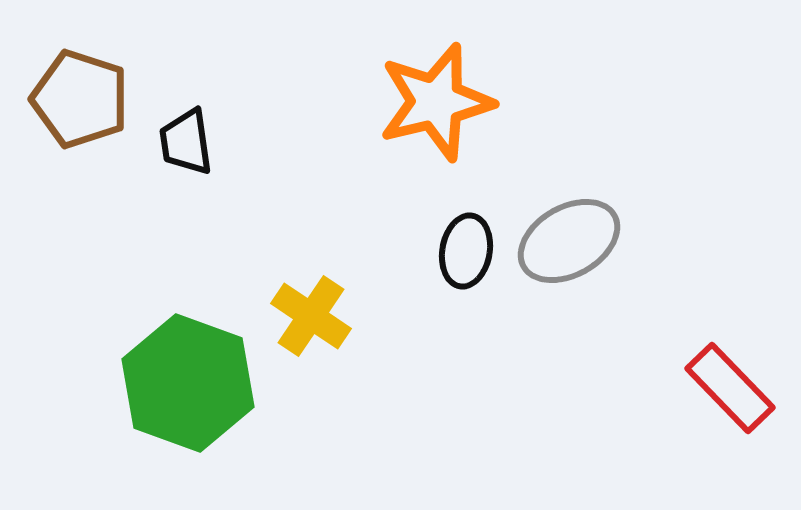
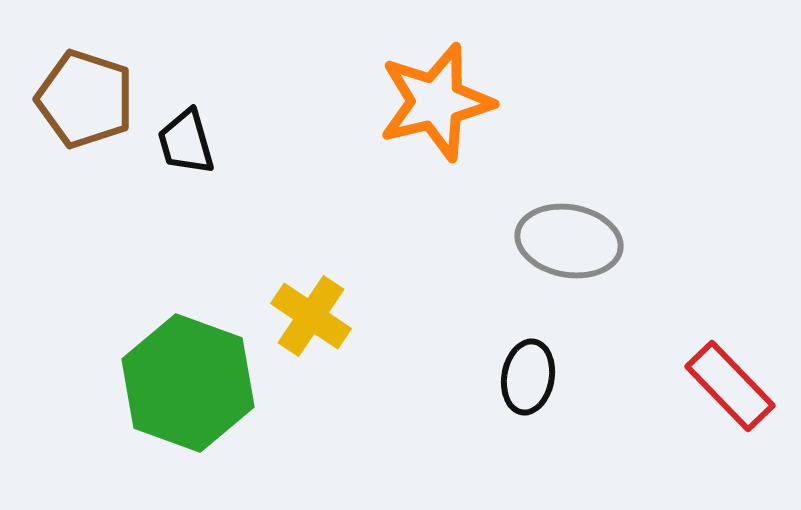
brown pentagon: moved 5 px right
black trapezoid: rotated 8 degrees counterclockwise
gray ellipse: rotated 40 degrees clockwise
black ellipse: moved 62 px right, 126 px down
red rectangle: moved 2 px up
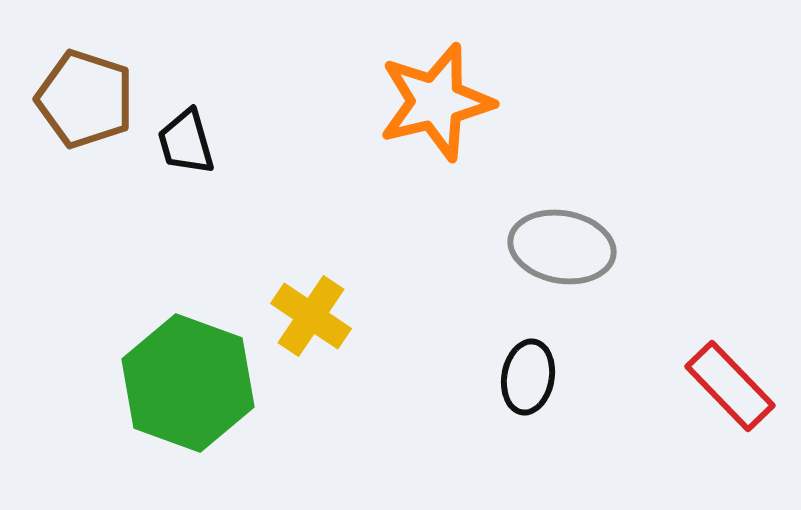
gray ellipse: moved 7 px left, 6 px down
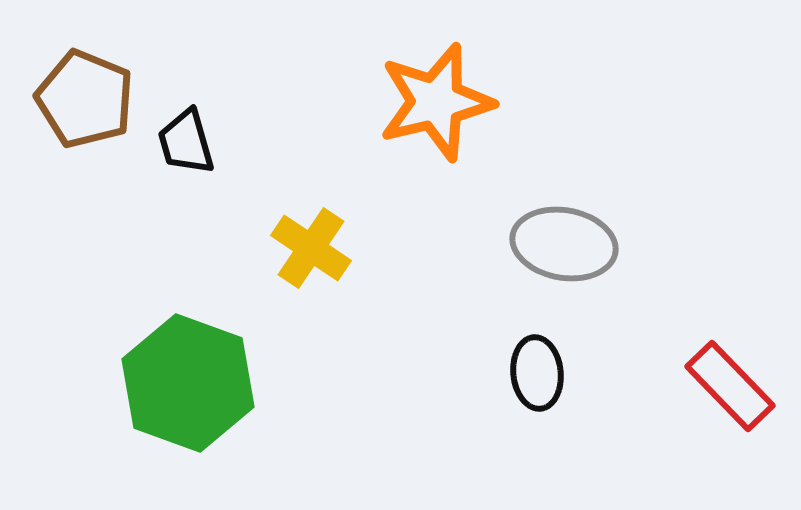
brown pentagon: rotated 4 degrees clockwise
gray ellipse: moved 2 px right, 3 px up
yellow cross: moved 68 px up
black ellipse: moved 9 px right, 4 px up; rotated 16 degrees counterclockwise
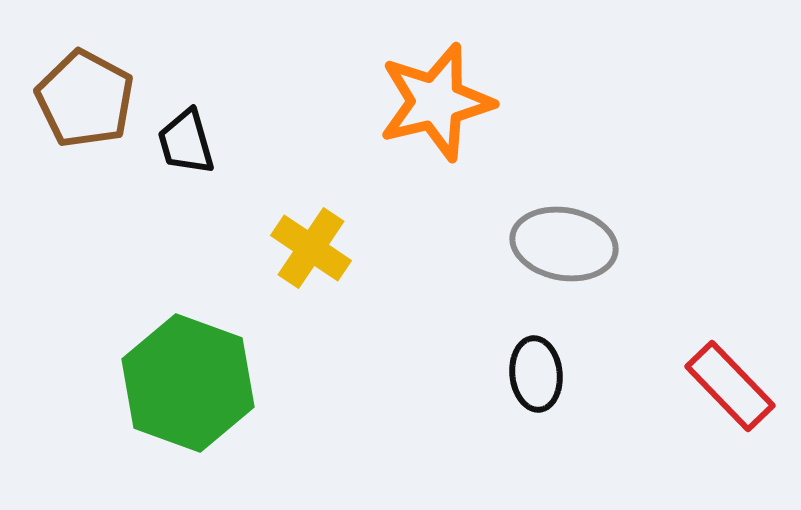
brown pentagon: rotated 6 degrees clockwise
black ellipse: moved 1 px left, 1 px down
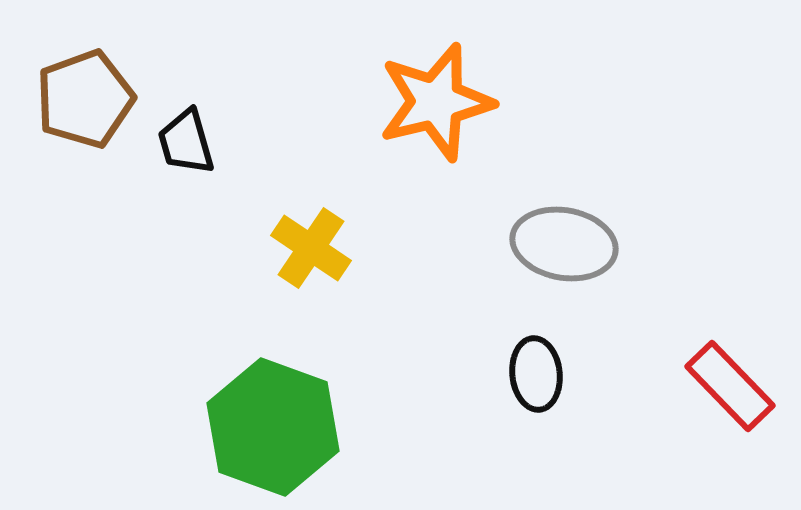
brown pentagon: rotated 24 degrees clockwise
green hexagon: moved 85 px right, 44 px down
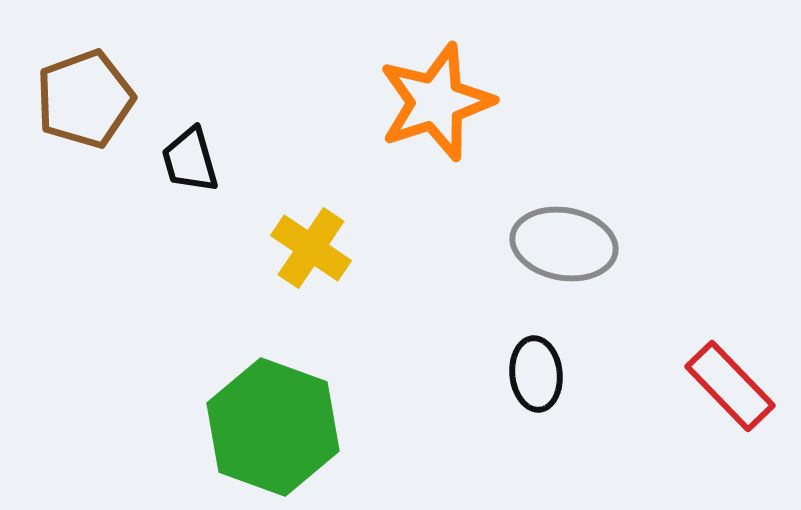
orange star: rotated 4 degrees counterclockwise
black trapezoid: moved 4 px right, 18 px down
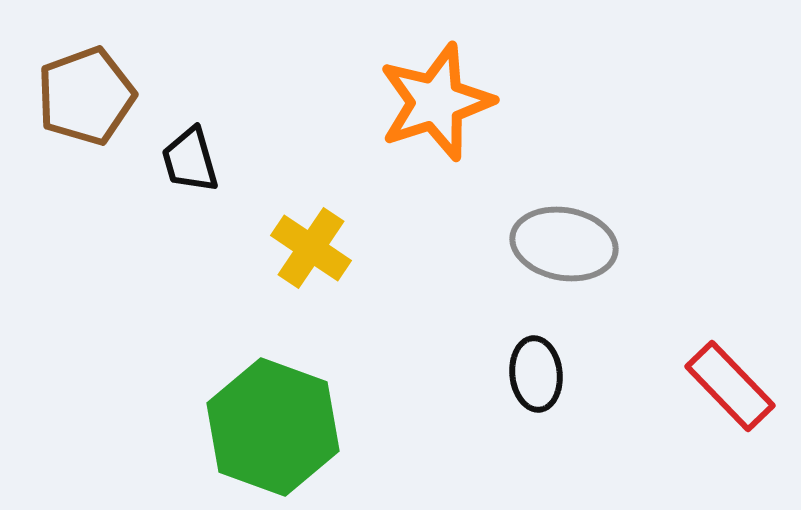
brown pentagon: moved 1 px right, 3 px up
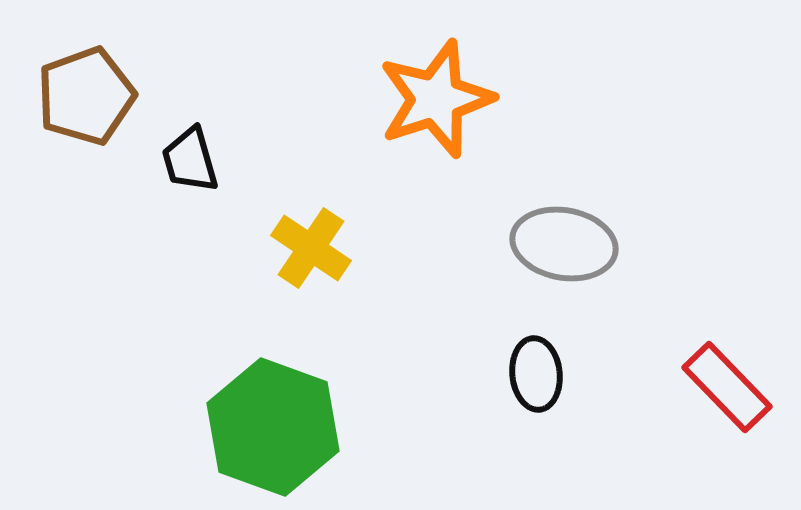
orange star: moved 3 px up
red rectangle: moved 3 px left, 1 px down
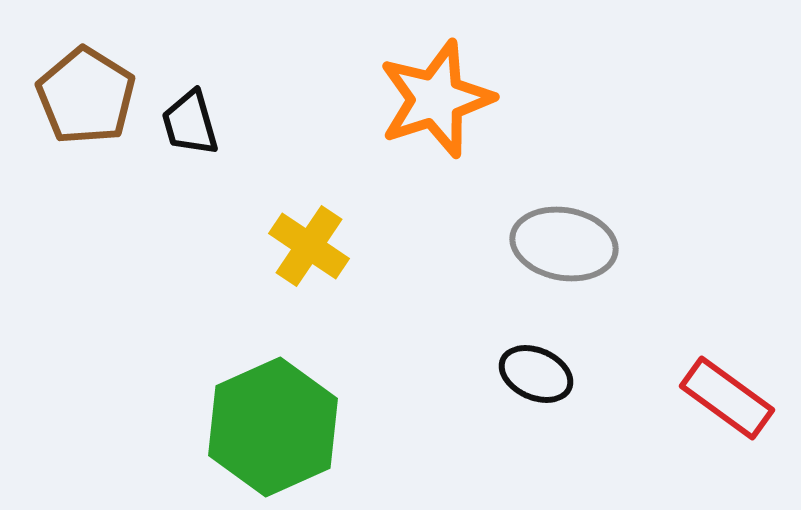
brown pentagon: rotated 20 degrees counterclockwise
black trapezoid: moved 37 px up
yellow cross: moved 2 px left, 2 px up
black ellipse: rotated 60 degrees counterclockwise
red rectangle: moved 11 px down; rotated 10 degrees counterclockwise
green hexagon: rotated 16 degrees clockwise
